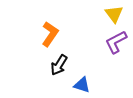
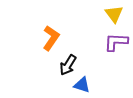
orange L-shape: moved 1 px right, 4 px down
purple L-shape: rotated 30 degrees clockwise
black arrow: moved 9 px right
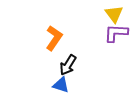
orange L-shape: moved 3 px right
purple L-shape: moved 9 px up
blue triangle: moved 21 px left
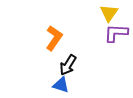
yellow triangle: moved 5 px left, 1 px up; rotated 12 degrees clockwise
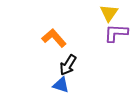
orange L-shape: rotated 75 degrees counterclockwise
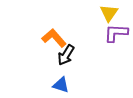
black arrow: moved 2 px left, 10 px up
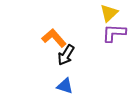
yellow triangle: rotated 12 degrees clockwise
purple L-shape: moved 2 px left
blue triangle: moved 4 px right, 1 px down
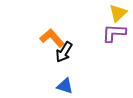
yellow triangle: moved 9 px right
orange L-shape: moved 2 px left
black arrow: moved 2 px left, 3 px up
